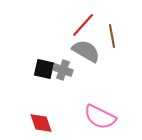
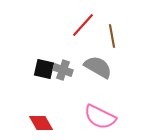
gray semicircle: moved 12 px right, 16 px down
red diamond: rotated 10 degrees counterclockwise
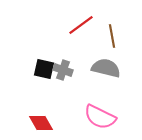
red line: moved 2 px left; rotated 12 degrees clockwise
gray semicircle: moved 8 px right, 1 px down; rotated 16 degrees counterclockwise
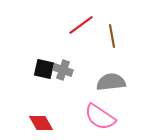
gray semicircle: moved 5 px right, 14 px down; rotated 20 degrees counterclockwise
pink semicircle: rotated 8 degrees clockwise
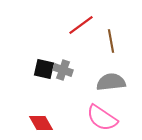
brown line: moved 1 px left, 5 px down
pink semicircle: moved 2 px right, 1 px down
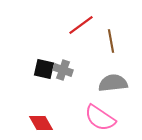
gray semicircle: moved 2 px right, 1 px down
pink semicircle: moved 2 px left
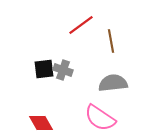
black square: rotated 20 degrees counterclockwise
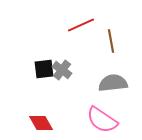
red line: rotated 12 degrees clockwise
gray cross: moved 1 px left; rotated 18 degrees clockwise
pink semicircle: moved 2 px right, 2 px down
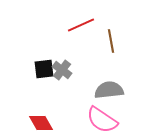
gray semicircle: moved 4 px left, 7 px down
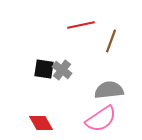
red line: rotated 12 degrees clockwise
brown line: rotated 30 degrees clockwise
black square: rotated 15 degrees clockwise
pink semicircle: moved 1 px left, 1 px up; rotated 68 degrees counterclockwise
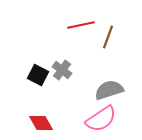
brown line: moved 3 px left, 4 px up
black square: moved 6 px left, 6 px down; rotated 20 degrees clockwise
gray semicircle: rotated 12 degrees counterclockwise
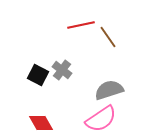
brown line: rotated 55 degrees counterclockwise
